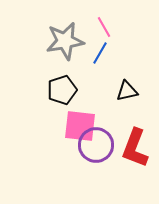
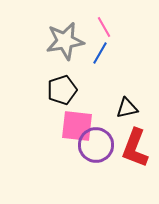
black triangle: moved 17 px down
pink square: moved 3 px left
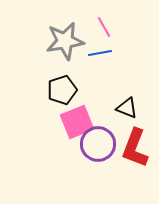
blue line: rotated 50 degrees clockwise
black triangle: rotated 35 degrees clockwise
pink square: moved 4 px up; rotated 28 degrees counterclockwise
purple circle: moved 2 px right, 1 px up
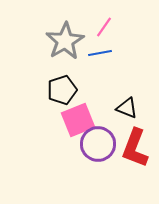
pink line: rotated 65 degrees clockwise
gray star: rotated 21 degrees counterclockwise
pink square: moved 1 px right, 2 px up
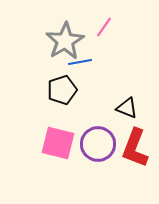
blue line: moved 20 px left, 9 px down
pink square: moved 20 px left, 23 px down; rotated 36 degrees clockwise
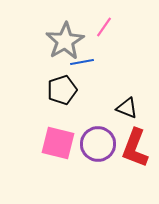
blue line: moved 2 px right
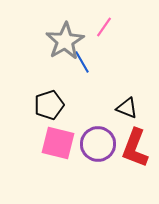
blue line: rotated 70 degrees clockwise
black pentagon: moved 13 px left, 15 px down
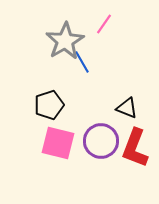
pink line: moved 3 px up
purple circle: moved 3 px right, 3 px up
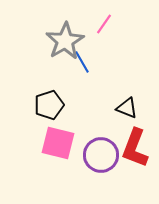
purple circle: moved 14 px down
